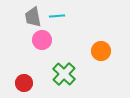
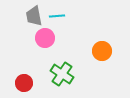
gray trapezoid: moved 1 px right, 1 px up
pink circle: moved 3 px right, 2 px up
orange circle: moved 1 px right
green cross: moved 2 px left; rotated 10 degrees counterclockwise
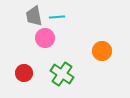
cyan line: moved 1 px down
red circle: moved 10 px up
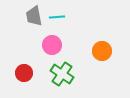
pink circle: moved 7 px right, 7 px down
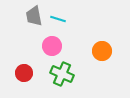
cyan line: moved 1 px right, 2 px down; rotated 21 degrees clockwise
pink circle: moved 1 px down
green cross: rotated 10 degrees counterclockwise
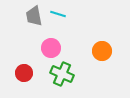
cyan line: moved 5 px up
pink circle: moved 1 px left, 2 px down
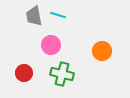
cyan line: moved 1 px down
pink circle: moved 3 px up
green cross: rotated 10 degrees counterclockwise
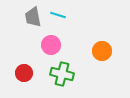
gray trapezoid: moved 1 px left, 1 px down
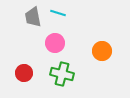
cyan line: moved 2 px up
pink circle: moved 4 px right, 2 px up
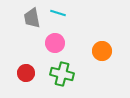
gray trapezoid: moved 1 px left, 1 px down
red circle: moved 2 px right
